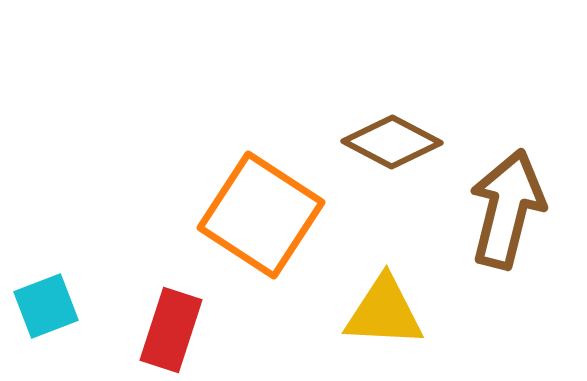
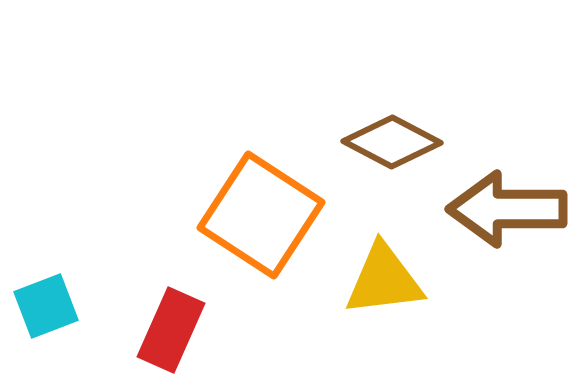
brown arrow: rotated 104 degrees counterclockwise
yellow triangle: moved 32 px up; rotated 10 degrees counterclockwise
red rectangle: rotated 6 degrees clockwise
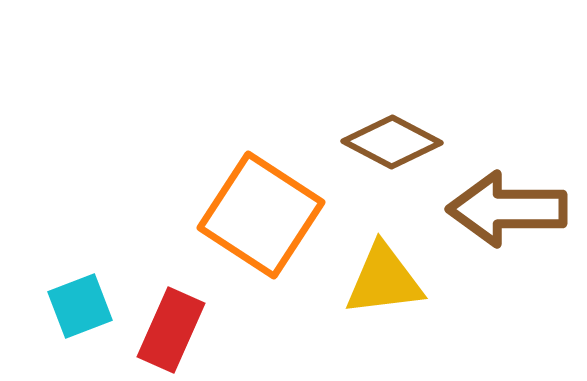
cyan square: moved 34 px right
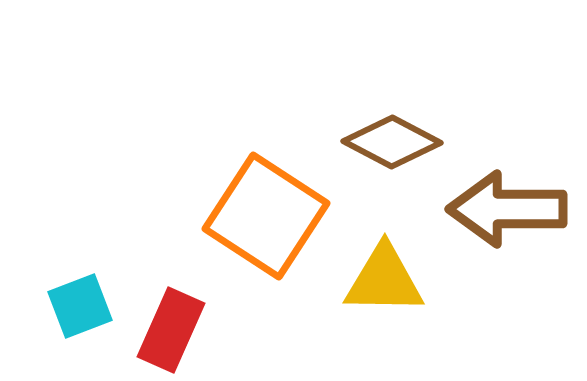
orange square: moved 5 px right, 1 px down
yellow triangle: rotated 8 degrees clockwise
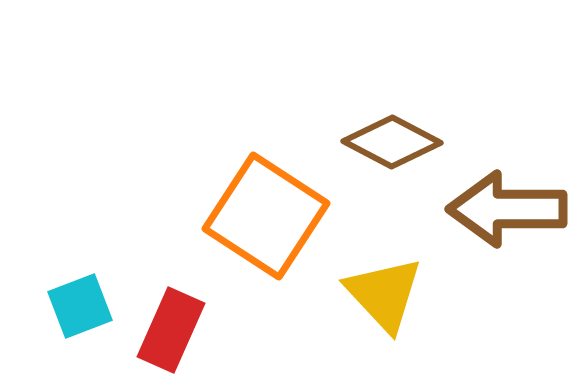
yellow triangle: moved 14 px down; rotated 46 degrees clockwise
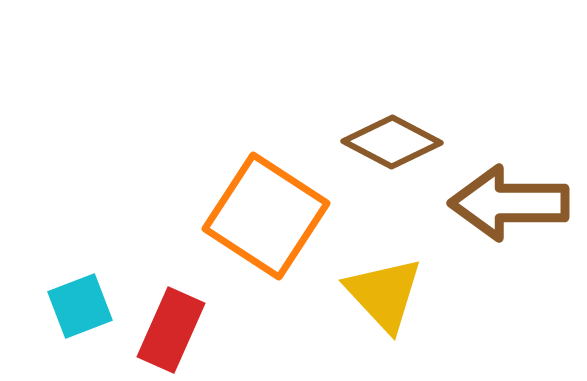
brown arrow: moved 2 px right, 6 px up
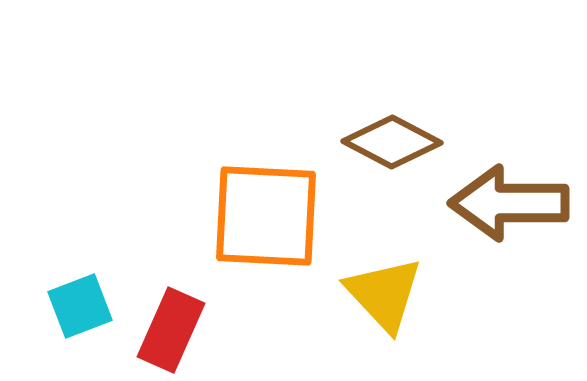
orange square: rotated 30 degrees counterclockwise
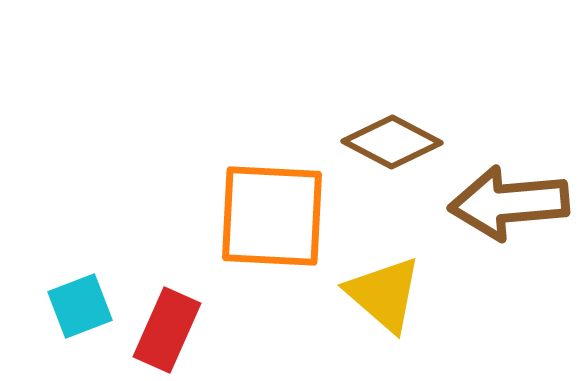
brown arrow: rotated 5 degrees counterclockwise
orange square: moved 6 px right
yellow triangle: rotated 6 degrees counterclockwise
red rectangle: moved 4 px left
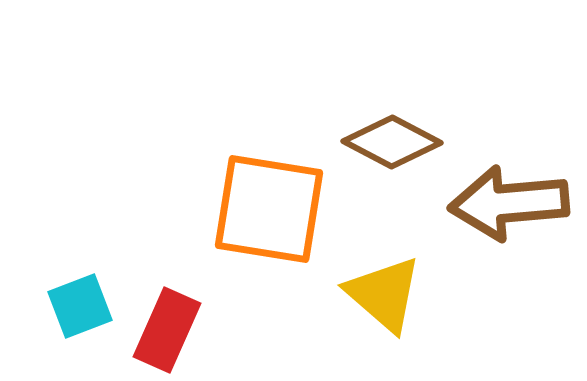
orange square: moved 3 px left, 7 px up; rotated 6 degrees clockwise
